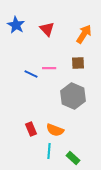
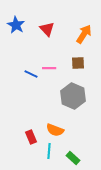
red rectangle: moved 8 px down
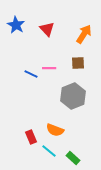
gray hexagon: rotated 15 degrees clockwise
cyan line: rotated 56 degrees counterclockwise
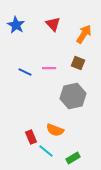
red triangle: moved 6 px right, 5 px up
brown square: rotated 24 degrees clockwise
blue line: moved 6 px left, 2 px up
gray hexagon: rotated 10 degrees clockwise
cyan line: moved 3 px left
green rectangle: rotated 72 degrees counterclockwise
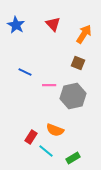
pink line: moved 17 px down
red rectangle: rotated 56 degrees clockwise
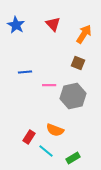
blue line: rotated 32 degrees counterclockwise
red rectangle: moved 2 px left
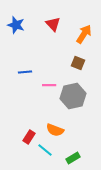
blue star: rotated 12 degrees counterclockwise
cyan line: moved 1 px left, 1 px up
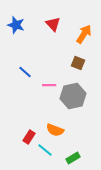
blue line: rotated 48 degrees clockwise
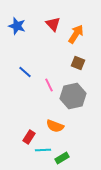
blue star: moved 1 px right, 1 px down
orange arrow: moved 8 px left
pink line: rotated 64 degrees clockwise
orange semicircle: moved 4 px up
cyan line: moved 2 px left; rotated 42 degrees counterclockwise
green rectangle: moved 11 px left
